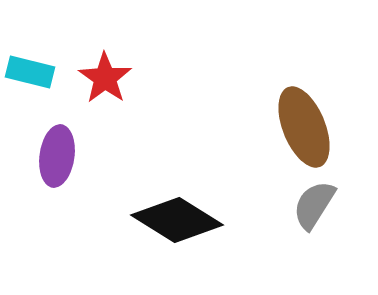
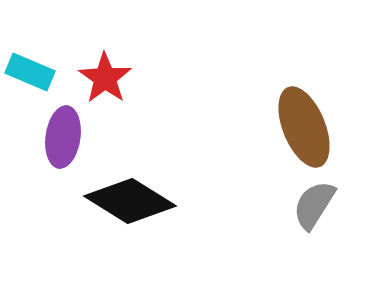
cyan rectangle: rotated 9 degrees clockwise
purple ellipse: moved 6 px right, 19 px up
black diamond: moved 47 px left, 19 px up
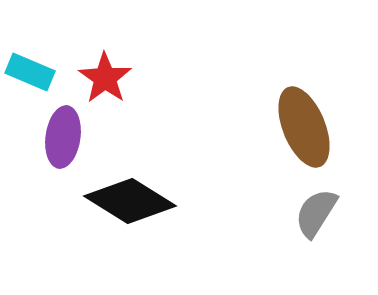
gray semicircle: moved 2 px right, 8 px down
